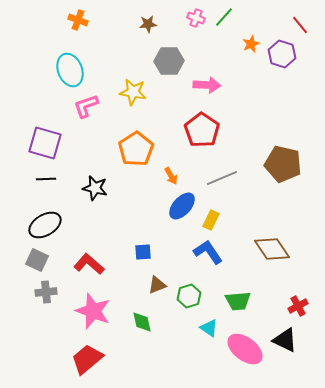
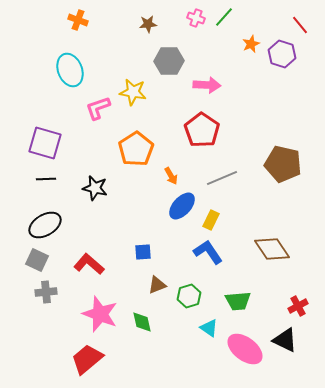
pink L-shape: moved 12 px right, 2 px down
pink star: moved 7 px right, 3 px down
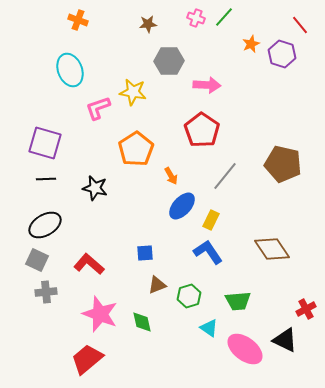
gray line: moved 3 px right, 2 px up; rotated 28 degrees counterclockwise
blue square: moved 2 px right, 1 px down
red cross: moved 8 px right, 3 px down
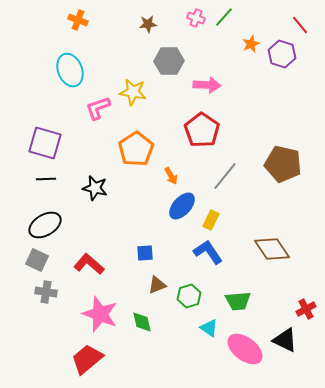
gray cross: rotated 15 degrees clockwise
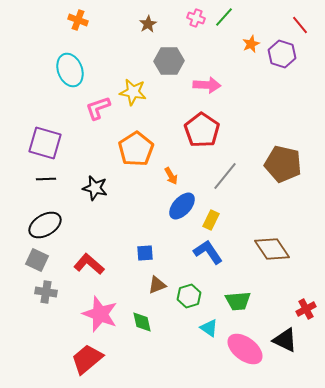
brown star: rotated 24 degrees counterclockwise
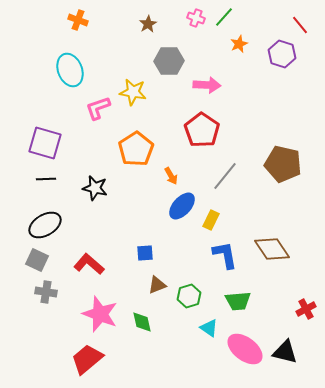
orange star: moved 12 px left
blue L-shape: moved 17 px right, 3 px down; rotated 24 degrees clockwise
black triangle: moved 12 px down; rotated 12 degrees counterclockwise
